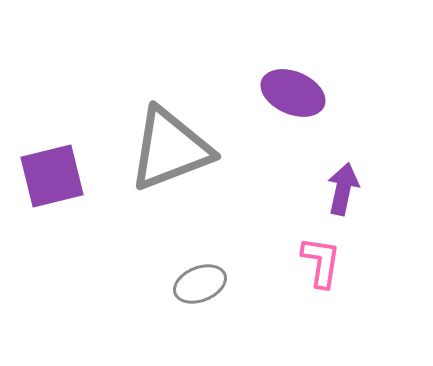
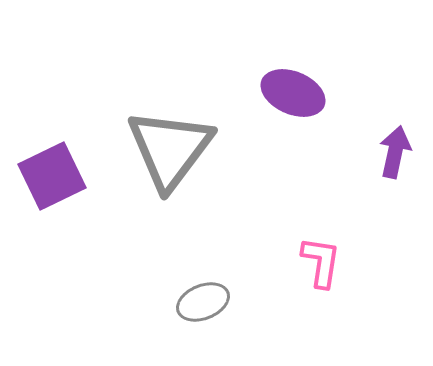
gray triangle: rotated 32 degrees counterclockwise
purple square: rotated 12 degrees counterclockwise
purple arrow: moved 52 px right, 37 px up
gray ellipse: moved 3 px right, 18 px down
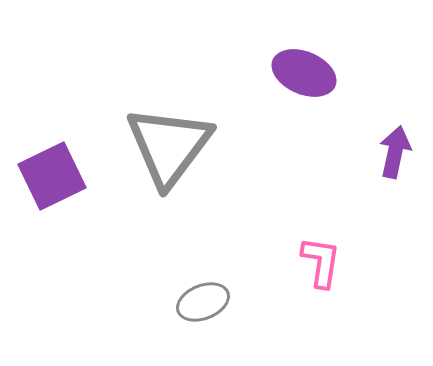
purple ellipse: moved 11 px right, 20 px up
gray triangle: moved 1 px left, 3 px up
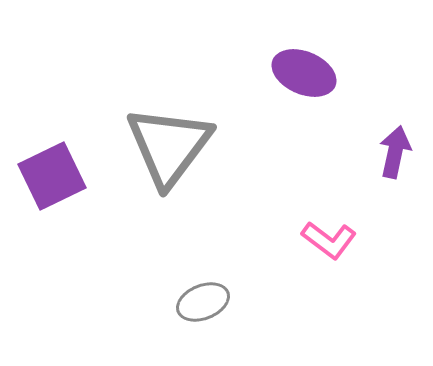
pink L-shape: moved 8 px right, 22 px up; rotated 118 degrees clockwise
